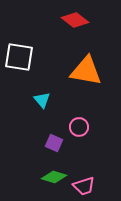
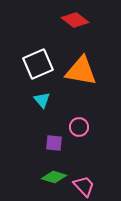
white square: moved 19 px right, 7 px down; rotated 32 degrees counterclockwise
orange triangle: moved 5 px left
purple square: rotated 18 degrees counterclockwise
pink trapezoid: rotated 115 degrees counterclockwise
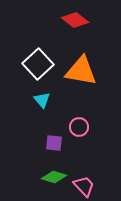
white square: rotated 20 degrees counterclockwise
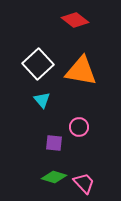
pink trapezoid: moved 3 px up
